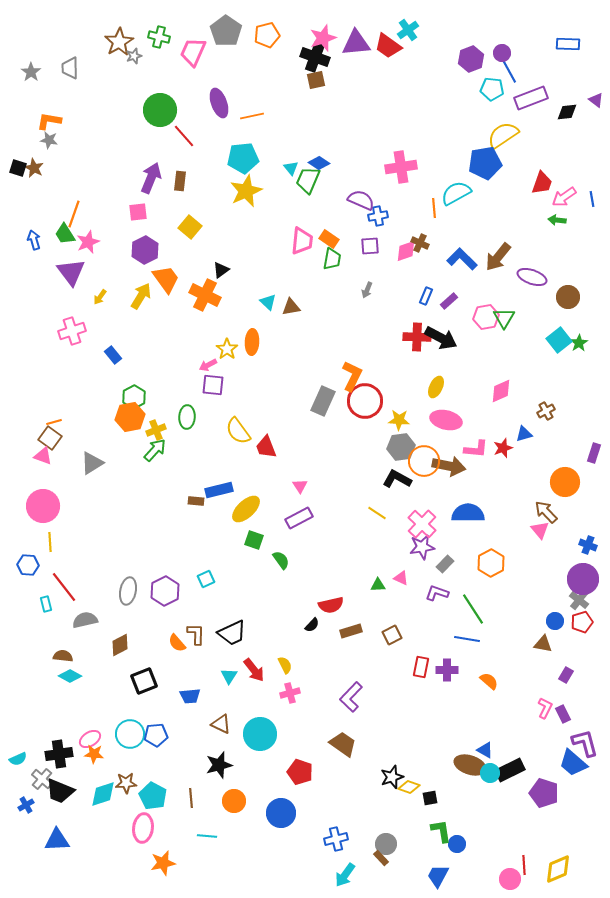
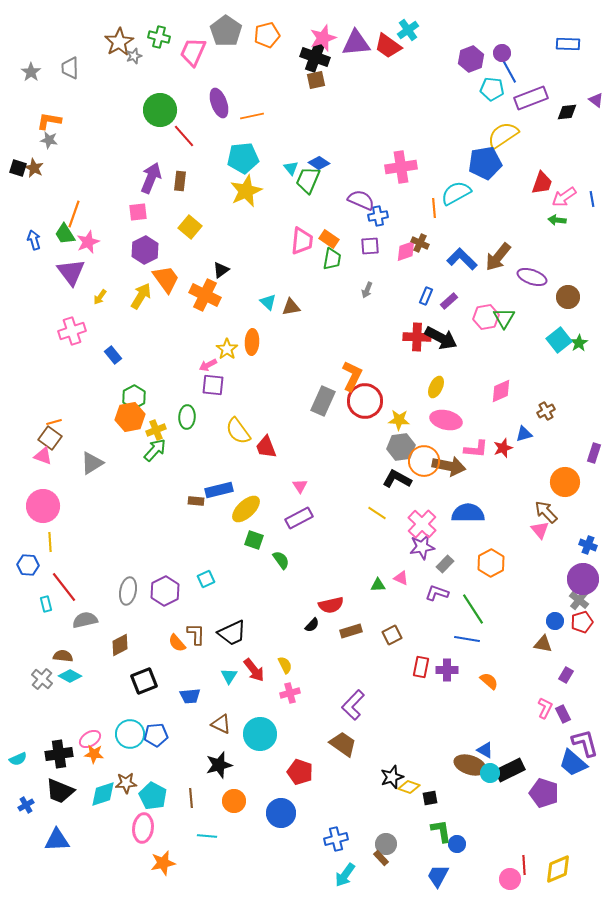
purple L-shape at (351, 697): moved 2 px right, 8 px down
gray cross at (42, 779): moved 100 px up
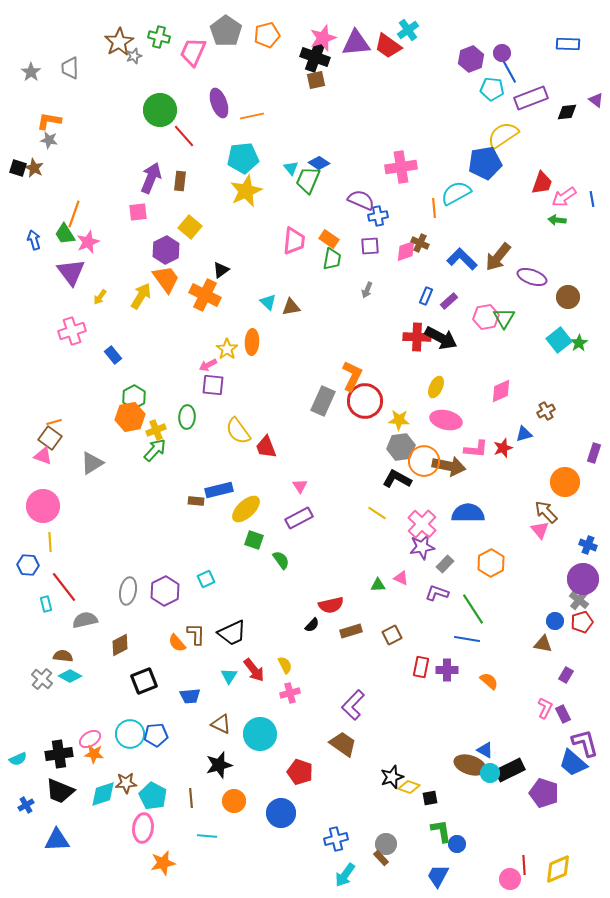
pink trapezoid at (302, 241): moved 8 px left
purple hexagon at (145, 250): moved 21 px right
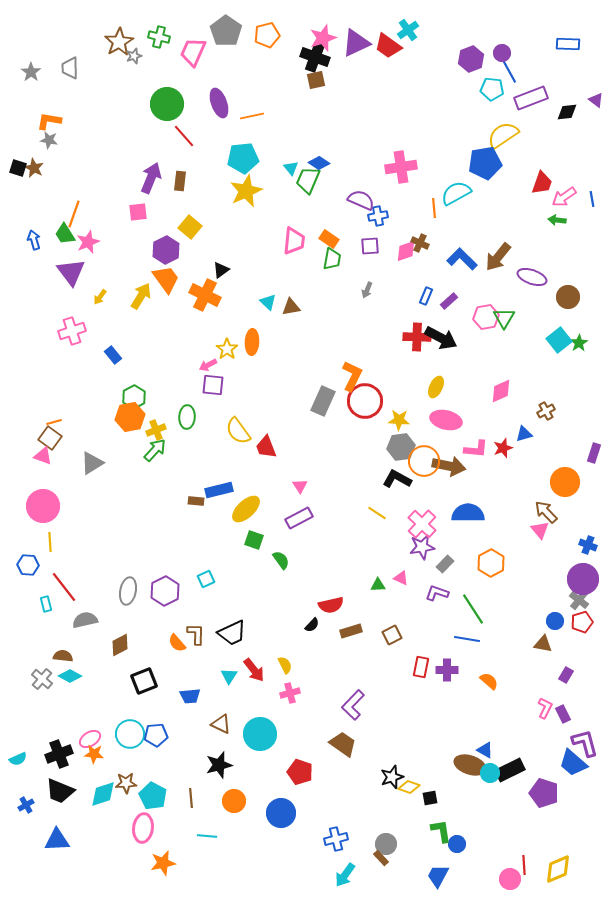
purple triangle at (356, 43): rotated 20 degrees counterclockwise
green circle at (160, 110): moved 7 px right, 6 px up
black cross at (59, 754): rotated 12 degrees counterclockwise
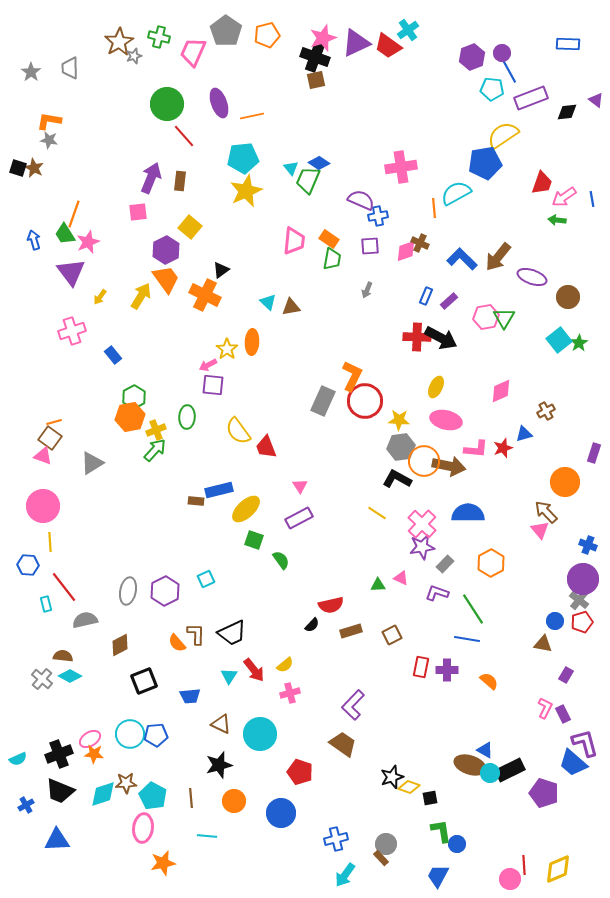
purple hexagon at (471, 59): moved 1 px right, 2 px up
yellow semicircle at (285, 665): rotated 78 degrees clockwise
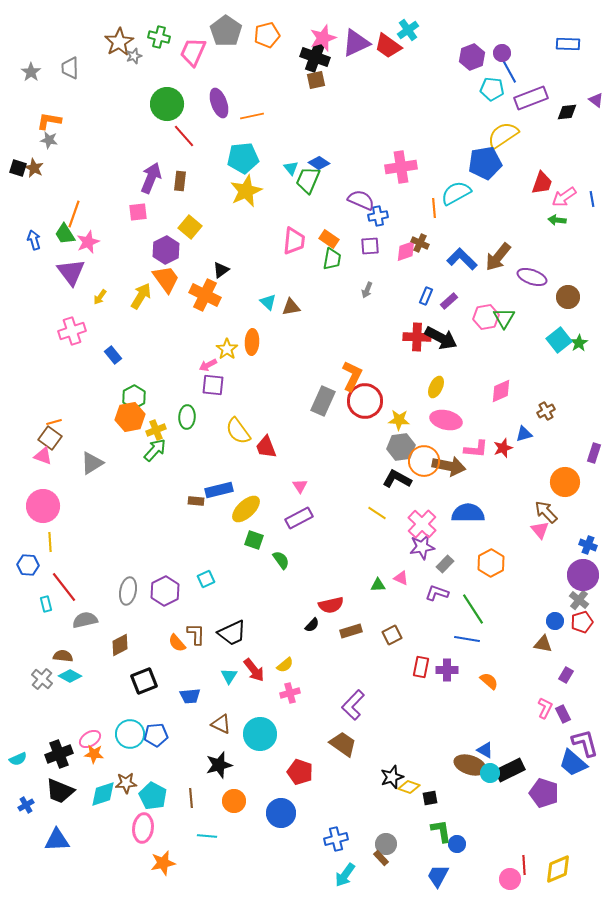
purple circle at (583, 579): moved 4 px up
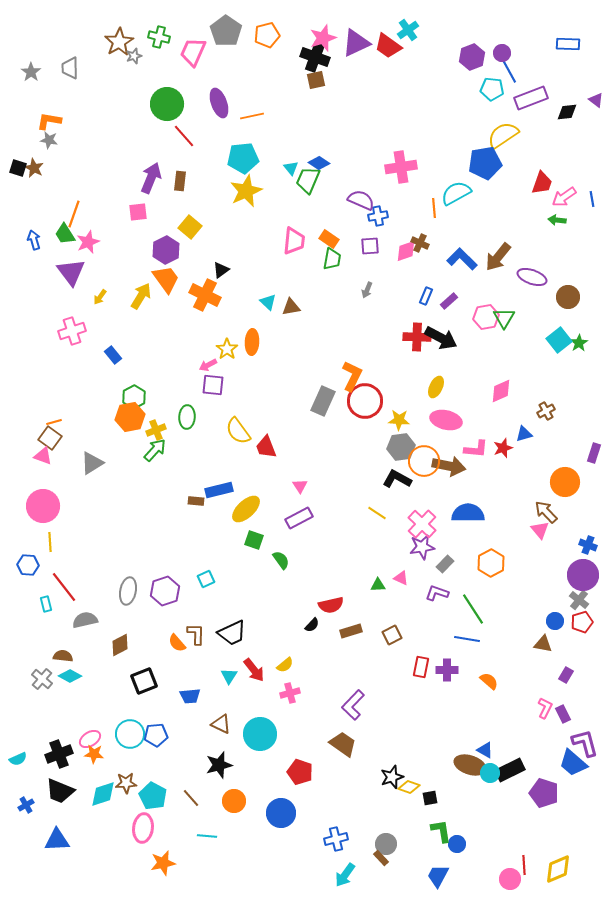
purple hexagon at (165, 591): rotated 8 degrees clockwise
brown line at (191, 798): rotated 36 degrees counterclockwise
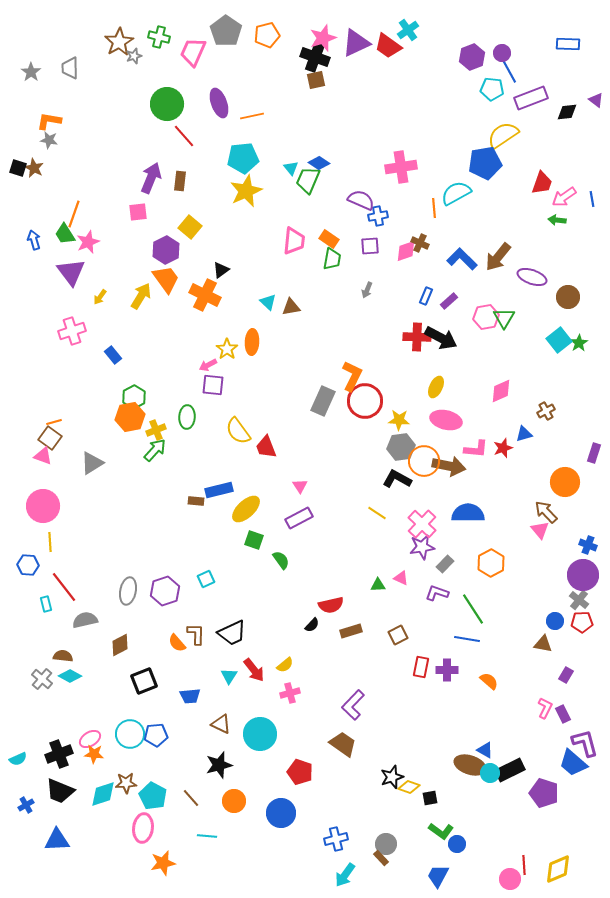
red pentagon at (582, 622): rotated 15 degrees clockwise
brown square at (392, 635): moved 6 px right
green L-shape at (441, 831): rotated 135 degrees clockwise
